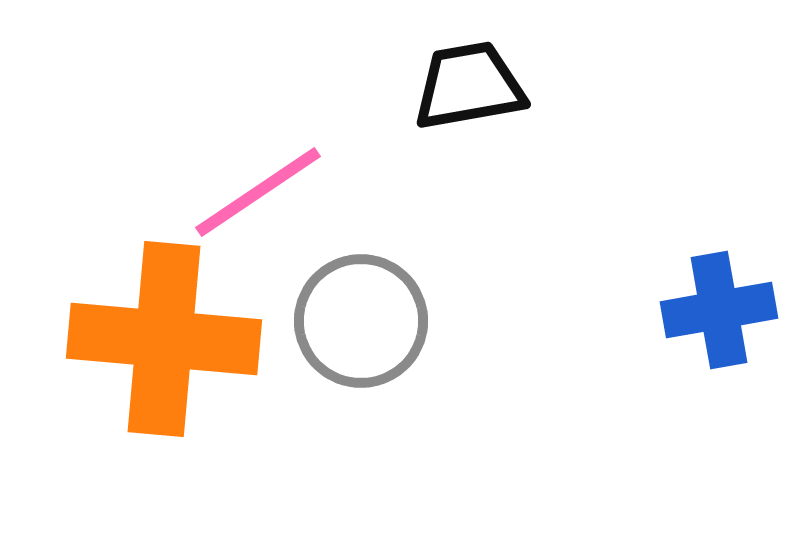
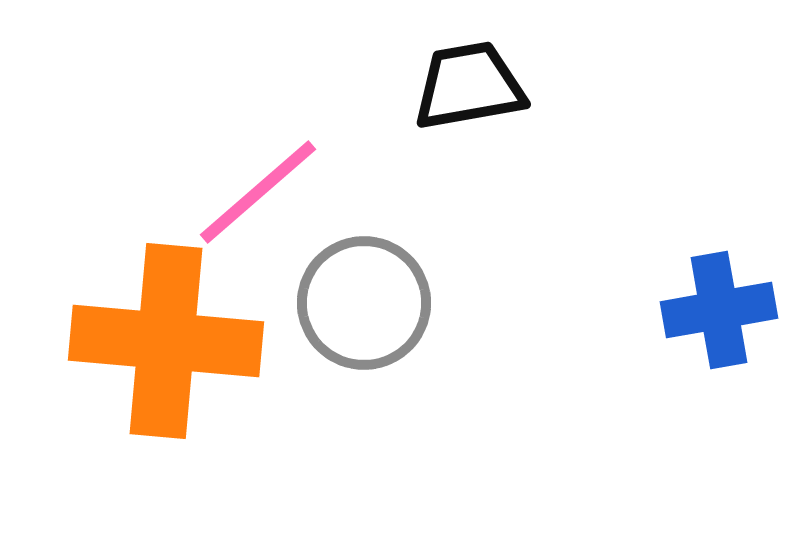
pink line: rotated 7 degrees counterclockwise
gray circle: moved 3 px right, 18 px up
orange cross: moved 2 px right, 2 px down
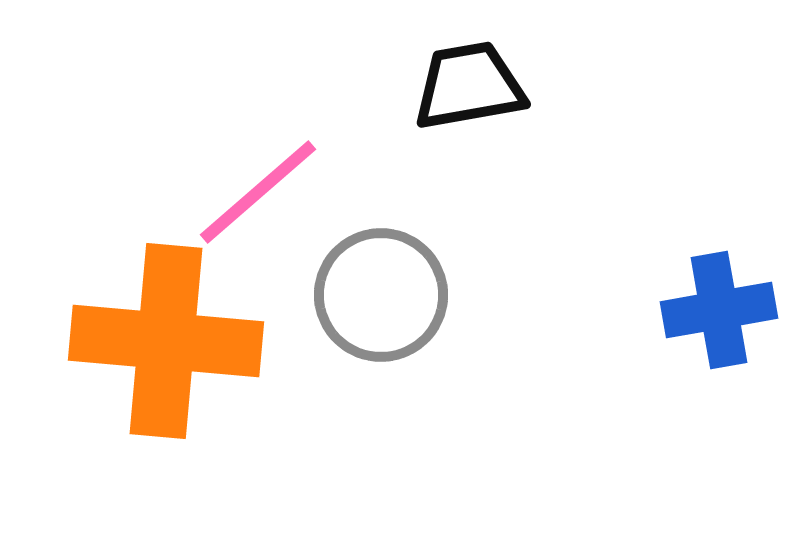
gray circle: moved 17 px right, 8 px up
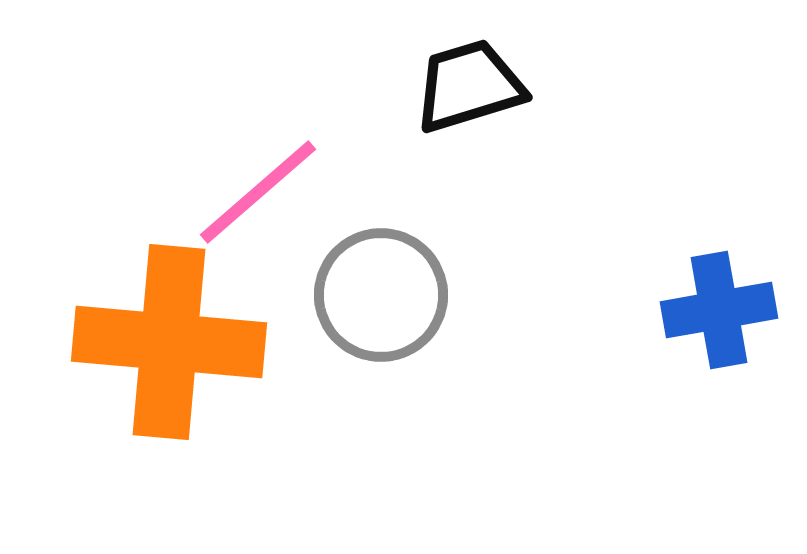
black trapezoid: rotated 7 degrees counterclockwise
orange cross: moved 3 px right, 1 px down
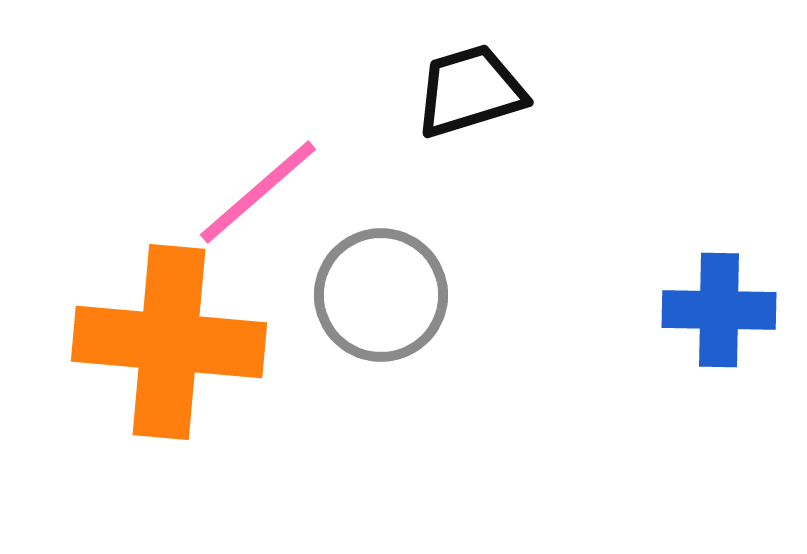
black trapezoid: moved 1 px right, 5 px down
blue cross: rotated 11 degrees clockwise
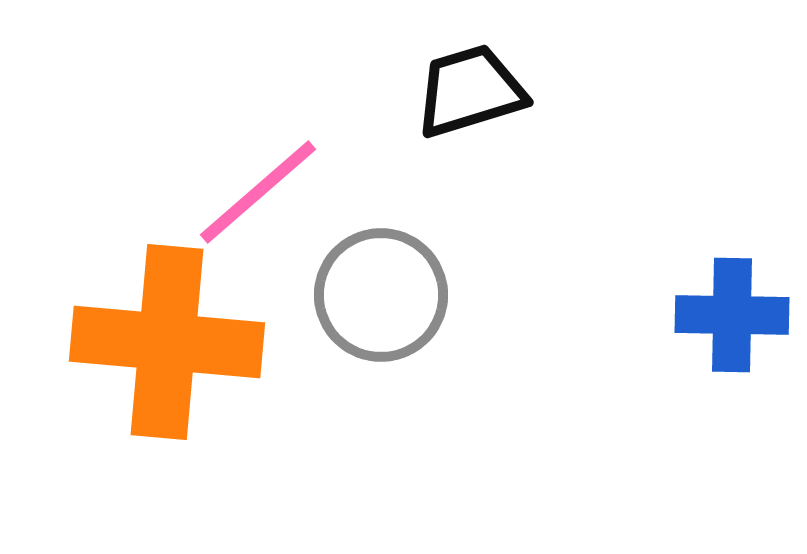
blue cross: moved 13 px right, 5 px down
orange cross: moved 2 px left
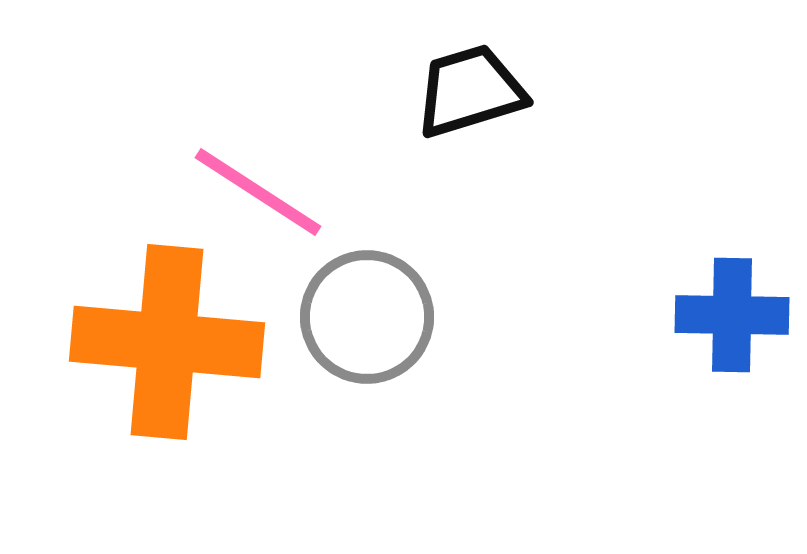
pink line: rotated 74 degrees clockwise
gray circle: moved 14 px left, 22 px down
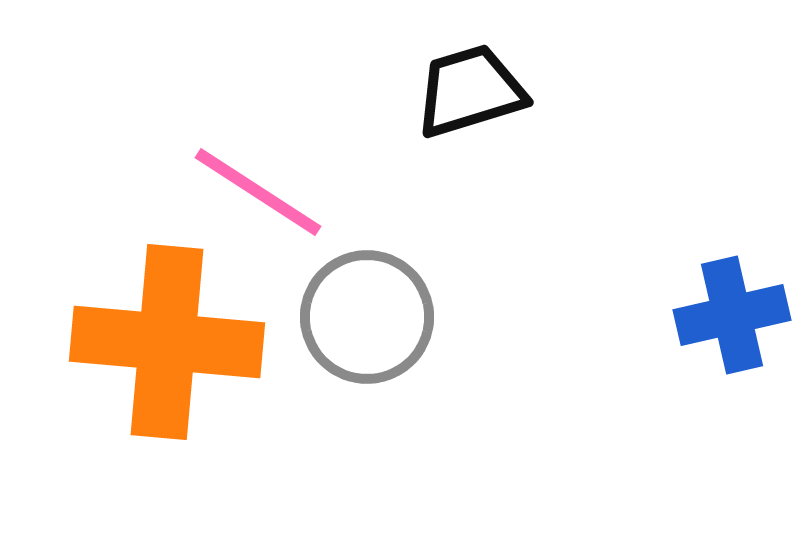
blue cross: rotated 14 degrees counterclockwise
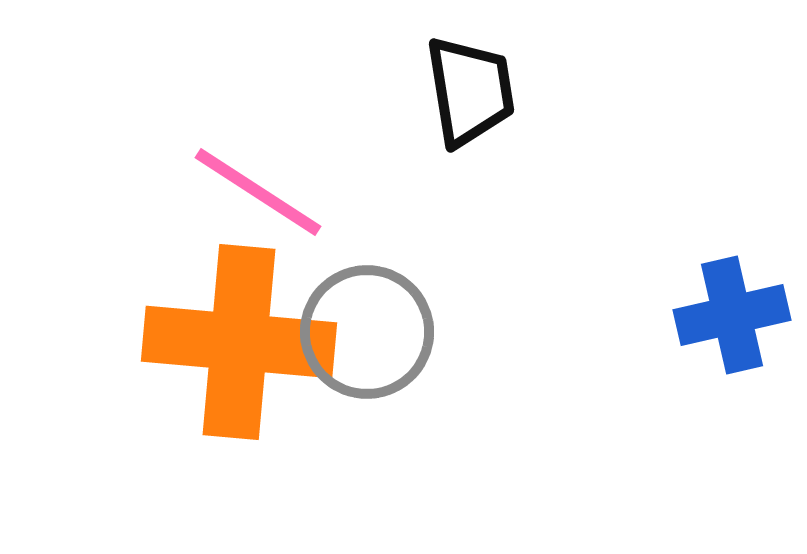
black trapezoid: rotated 98 degrees clockwise
gray circle: moved 15 px down
orange cross: moved 72 px right
